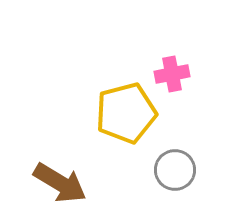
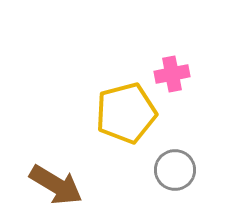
brown arrow: moved 4 px left, 2 px down
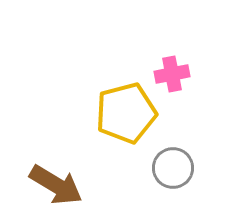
gray circle: moved 2 px left, 2 px up
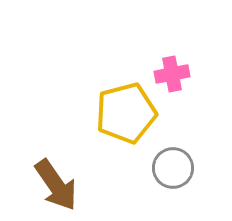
brown arrow: rotated 24 degrees clockwise
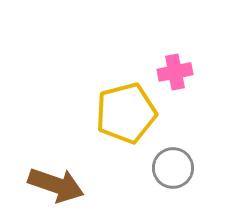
pink cross: moved 3 px right, 2 px up
brown arrow: rotated 36 degrees counterclockwise
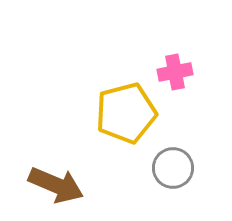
brown arrow: rotated 4 degrees clockwise
